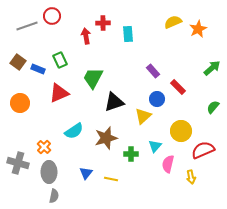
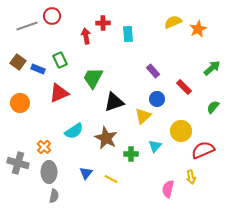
red rectangle: moved 6 px right
brown star: rotated 30 degrees counterclockwise
pink semicircle: moved 25 px down
yellow line: rotated 16 degrees clockwise
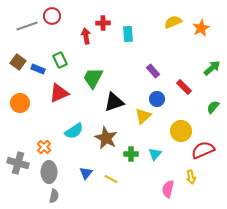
orange star: moved 3 px right, 1 px up
cyan triangle: moved 8 px down
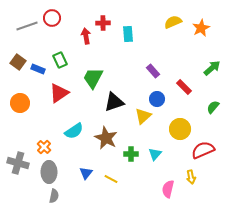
red circle: moved 2 px down
red triangle: rotated 10 degrees counterclockwise
yellow circle: moved 1 px left, 2 px up
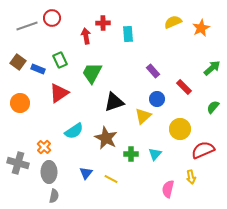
green trapezoid: moved 1 px left, 5 px up
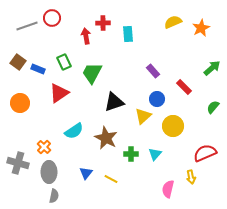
green rectangle: moved 4 px right, 2 px down
yellow circle: moved 7 px left, 3 px up
red semicircle: moved 2 px right, 3 px down
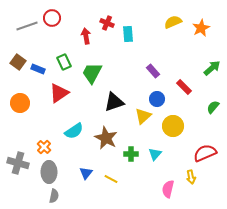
red cross: moved 4 px right; rotated 24 degrees clockwise
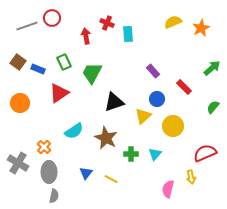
gray cross: rotated 15 degrees clockwise
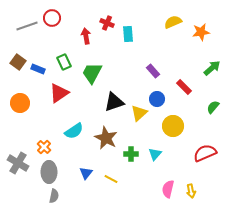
orange star: moved 4 px down; rotated 18 degrees clockwise
yellow triangle: moved 4 px left, 3 px up
yellow arrow: moved 14 px down
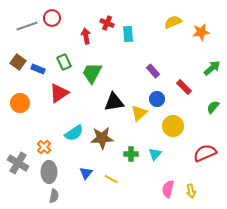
black triangle: rotated 10 degrees clockwise
cyan semicircle: moved 2 px down
brown star: moved 4 px left; rotated 30 degrees counterclockwise
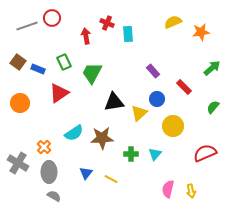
gray semicircle: rotated 72 degrees counterclockwise
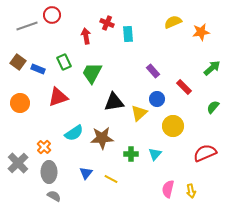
red circle: moved 3 px up
red triangle: moved 1 px left, 4 px down; rotated 15 degrees clockwise
gray cross: rotated 15 degrees clockwise
